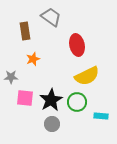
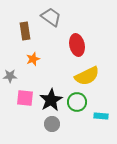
gray star: moved 1 px left, 1 px up
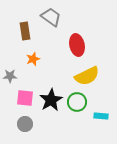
gray circle: moved 27 px left
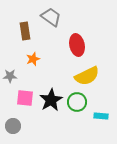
gray circle: moved 12 px left, 2 px down
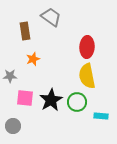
red ellipse: moved 10 px right, 2 px down; rotated 15 degrees clockwise
yellow semicircle: rotated 105 degrees clockwise
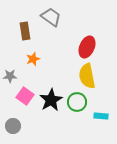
red ellipse: rotated 20 degrees clockwise
pink square: moved 2 px up; rotated 30 degrees clockwise
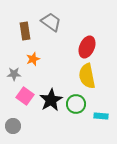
gray trapezoid: moved 5 px down
gray star: moved 4 px right, 2 px up
green circle: moved 1 px left, 2 px down
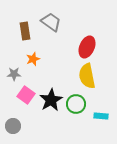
pink square: moved 1 px right, 1 px up
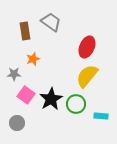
yellow semicircle: rotated 50 degrees clockwise
black star: moved 1 px up
gray circle: moved 4 px right, 3 px up
